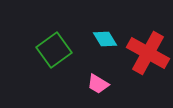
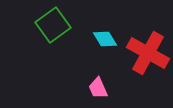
green square: moved 1 px left, 25 px up
pink trapezoid: moved 4 px down; rotated 35 degrees clockwise
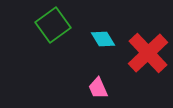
cyan diamond: moved 2 px left
red cross: rotated 18 degrees clockwise
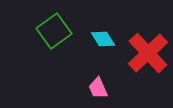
green square: moved 1 px right, 6 px down
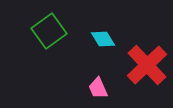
green square: moved 5 px left
red cross: moved 1 px left, 12 px down
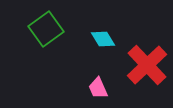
green square: moved 3 px left, 2 px up
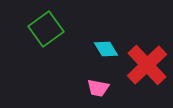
cyan diamond: moved 3 px right, 10 px down
pink trapezoid: rotated 55 degrees counterclockwise
